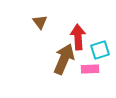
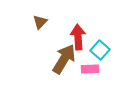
brown triangle: rotated 21 degrees clockwise
cyan square: rotated 30 degrees counterclockwise
brown arrow: rotated 8 degrees clockwise
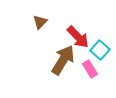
red arrow: rotated 140 degrees clockwise
brown arrow: moved 1 px left, 1 px down
pink rectangle: rotated 60 degrees clockwise
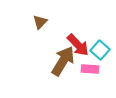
red arrow: moved 8 px down
brown arrow: moved 1 px down
pink rectangle: rotated 54 degrees counterclockwise
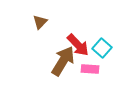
cyan square: moved 2 px right, 2 px up
